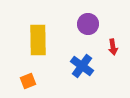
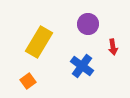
yellow rectangle: moved 1 px right, 2 px down; rotated 32 degrees clockwise
orange square: rotated 14 degrees counterclockwise
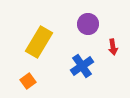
blue cross: rotated 20 degrees clockwise
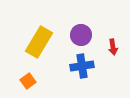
purple circle: moved 7 px left, 11 px down
blue cross: rotated 25 degrees clockwise
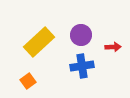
yellow rectangle: rotated 16 degrees clockwise
red arrow: rotated 84 degrees counterclockwise
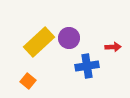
purple circle: moved 12 px left, 3 px down
blue cross: moved 5 px right
orange square: rotated 14 degrees counterclockwise
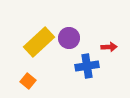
red arrow: moved 4 px left
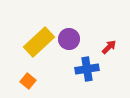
purple circle: moved 1 px down
red arrow: rotated 42 degrees counterclockwise
blue cross: moved 3 px down
